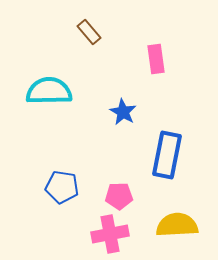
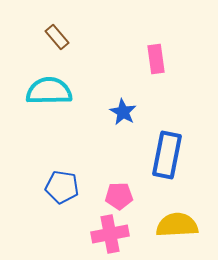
brown rectangle: moved 32 px left, 5 px down
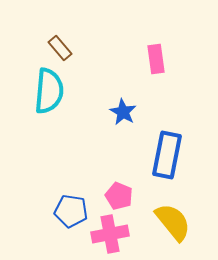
brown rectangle: moved 3 px right, 11 px down
cyan semicircle: rotated 96 degrees clockwise
blue pentagon: moved 9 px right, 24 px down
pink pentagon: rotated 24 degrees clockwise
yellow semicircle: moved 4 px left, 3 px up; rotated 54 degrees clockwise
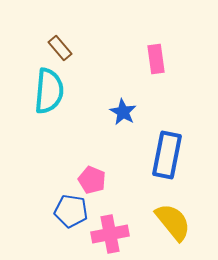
pink pentagon: moved 27 px left, 16 px up
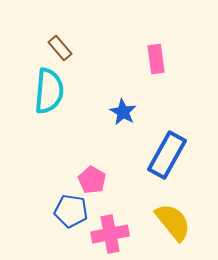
blue rectangle: rotated 18 degrees clockwise
pink pentagon: rotated 8 degrees clockwise
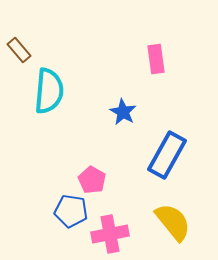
brown rectangle: moved 41 px left, 2 px down
